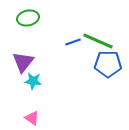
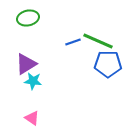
purple triangle: moved 3 px right, 2 px down; rotated 20 degrees clockwise
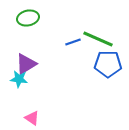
green line: moved 2 px up
cyan star: moved 14 px left, 2 px up
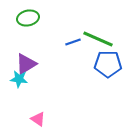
pink triangle: moved 6 px right, 1 px down
